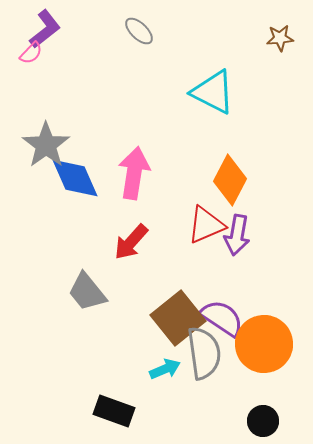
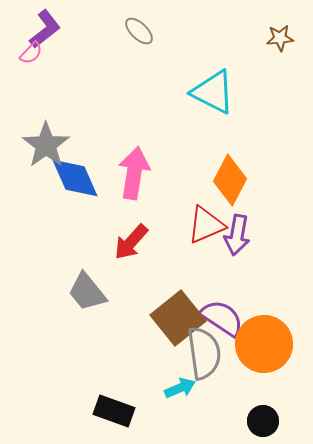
cyan arrow: moved 15 px right, 19 px down
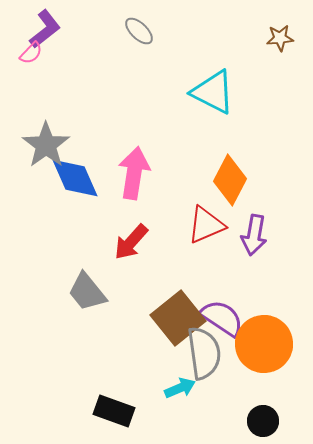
purple arrow: moved 17 px right
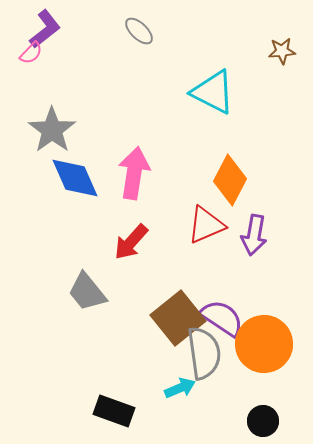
brown star: moved 2 px right, 13 px down
gray star: moved 6 px right, 15 px up
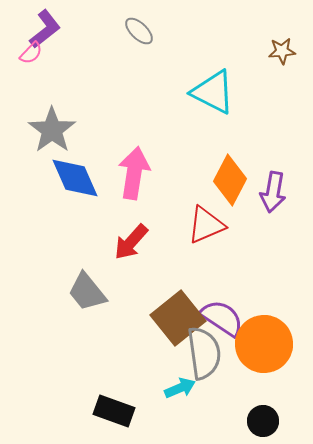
purple arrow: moved 19 px right, 43 px up
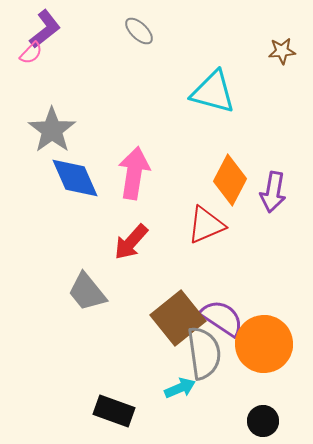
cyan triangle: rotated 12 degrees counterclockwise
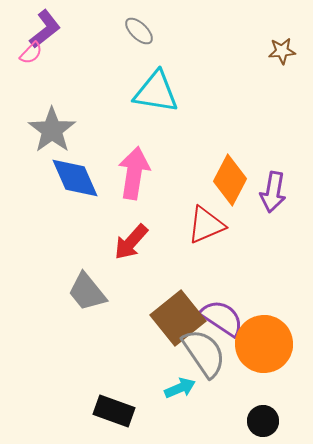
cyan triangle: moved 57 px left; rotated 6 degrees counterclockwise
gray semicircle: rotated 26 degrees counterclockwise
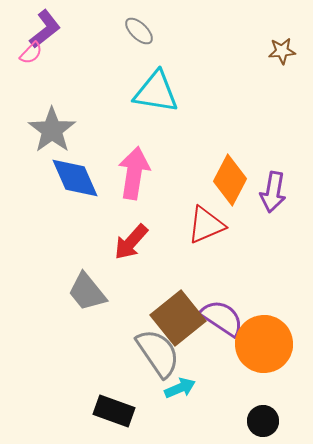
gray semicircle: moved 46 px left
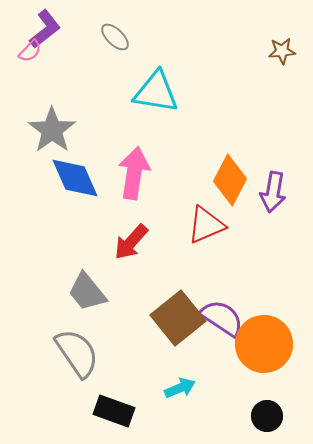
gray ellipse: moved 24 px left, 6 px down
pink semicircle: moved 1 px left, 2 px up
gray semicircle: moved 81 px left
black circle: moved 4 px right, 5 px up
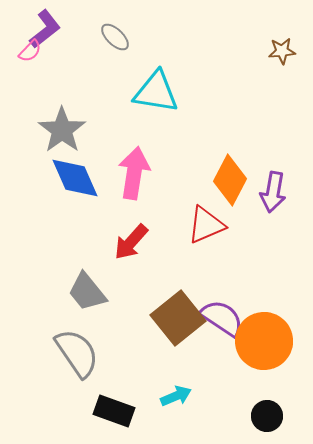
gray star: moved 10 px right
orange circle: moved 3 px up
cyan arrow: moved 4 px left, 8 px down
